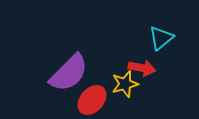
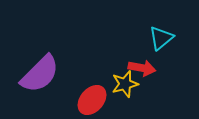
purple semicircle: moved 29 px left, 1 px down
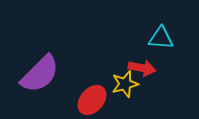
cyan triangle: rotated 44 degrees clockwise
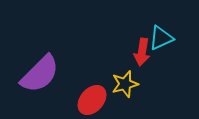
cyan triangle: rotated 28 degrees counterclockwise
red arrow: moved 16 px up; rotated 88 degrees clockwise
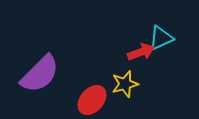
red arrow: moved 1 px left; rotated 120 degrees counterclockwise
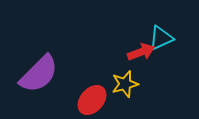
purple semicircle: moved 1 px left
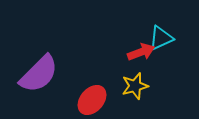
yellow star: moved 10 px right, 2 px down
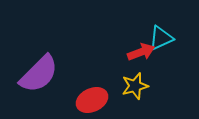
red ellipse: rotated 24 degrees clockwise
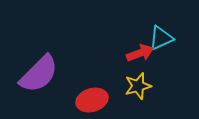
red arrow: moved 1 px left, 1 px down
yellow star: moved 3 px right
red ellipse: rotated 8 degrees clockwise
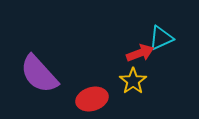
purple semicircle: rotated 93 degrees clockwise
yellow star: moved 5 px left, 5 px up; rotated 20 degrees counterclockwise
red ellipse: moved 1 px up
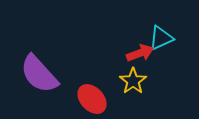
red ellipse: rotated 64 degrees clockwise
